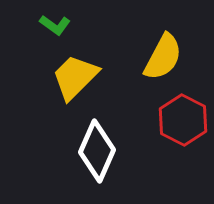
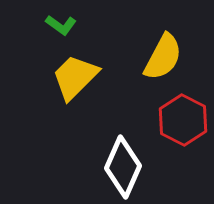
green L-shape: moved 6 px right
white diamond: moved 26 px right, 16 px down
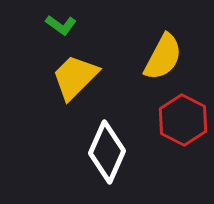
white diamond: moved 16 px left, 15 px up
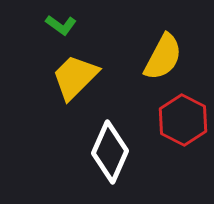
white diamond: moved 3 px right
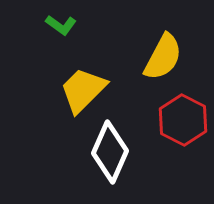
yellow trapezoid: moved 8 px right, 13 px down
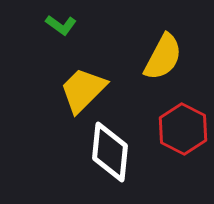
red hexagon: moved 9 px down
white diamond: rotated 18 degrees counterclockwise
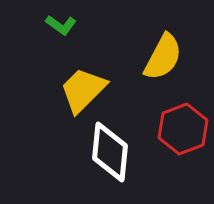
red hexagon: rotated 12 degrees clockwise
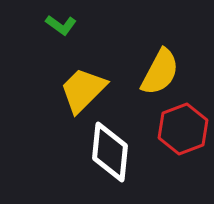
yellow semicircle: moved 3 px left, 15 px down
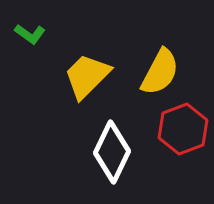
green L-shape: moved 31 px left, 9 px down
yellow trapezoid: moved 4 px right, 14 px up
white diamond: moved 2 px right; rotated 20 degrees clockwise
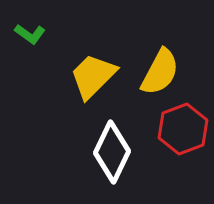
yellow trapezoid: moved 6 px right
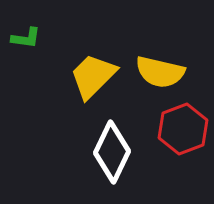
green L-shape: moved 4 px left, 4 px down; rotated 28 degrees counterclockwise
yellow semicircle: rotated 75 degrees clockwise
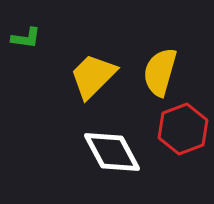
yellow semicircle: rotated 93 degrees clockwise
white diamond: rotated 54 degrees counterclockwise
